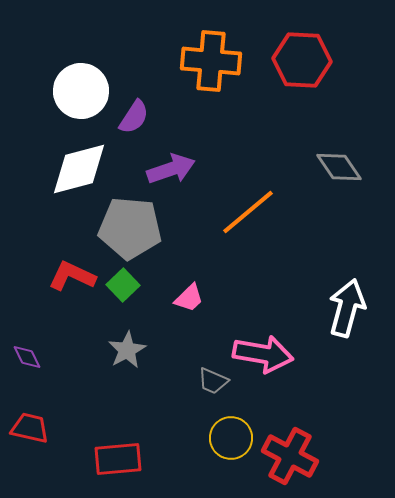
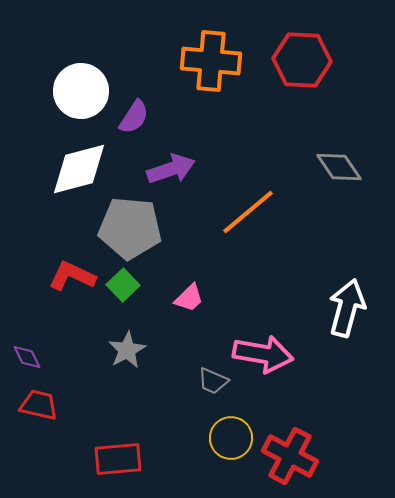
red trapezoid: moved 9 px right, 23 px up
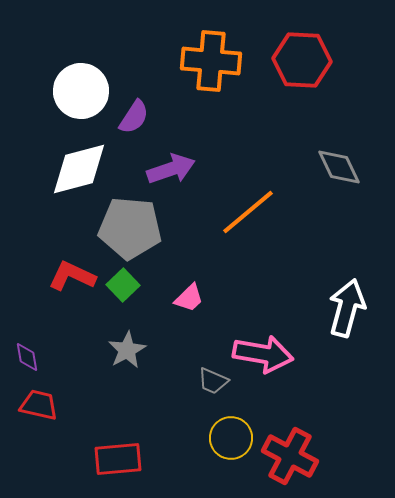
gray diamond: rotated 9 degrees clockwise
purple diamond: rotated 16 degrees clockwise
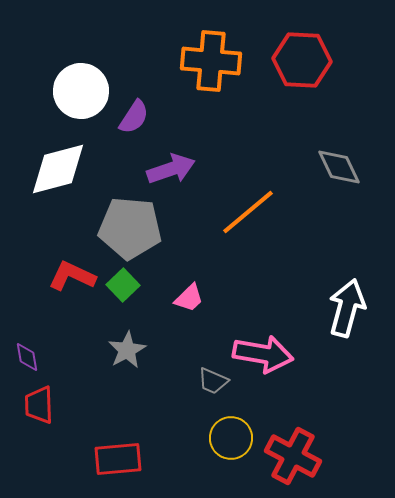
white diamond: moved 21 px left
red trapezoid: rotated 105 degrees counterclockwise
red cross: moved 3 px right
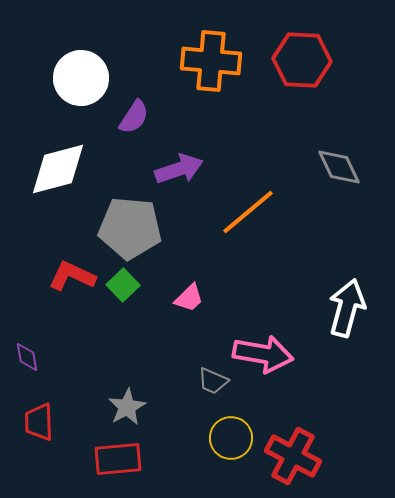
white circle: moved 13 px up
purple arrow: moved 8 px right
gray star: moved 57 px down
red trapezoid: moved 17 px down
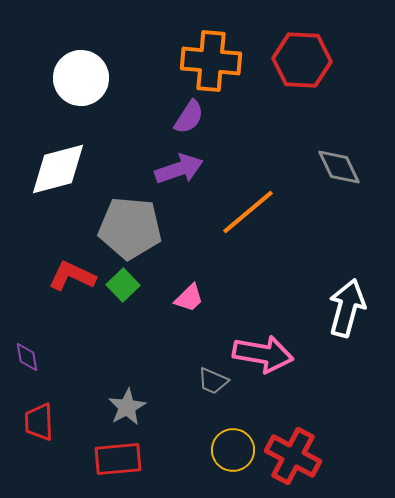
purple semicircle: moved 55 px right
yellow circle: moved 2 px right, 12 px down
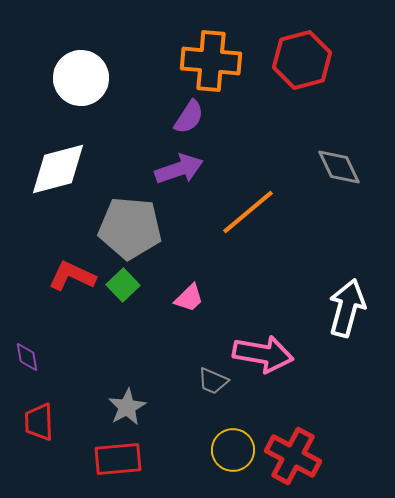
red hexagon: rotated 18 degrees counterclockwise
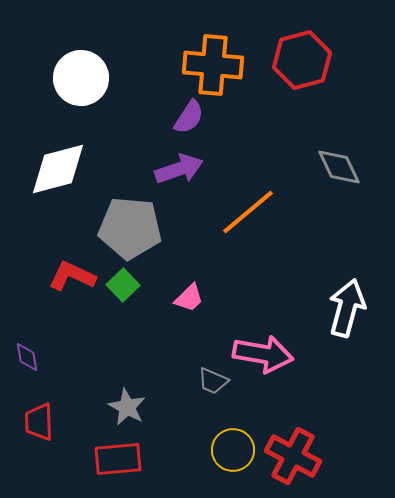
orange cross: moved 2 px right, 4 px down
gray star: rotated 15 degrees counterclockwise
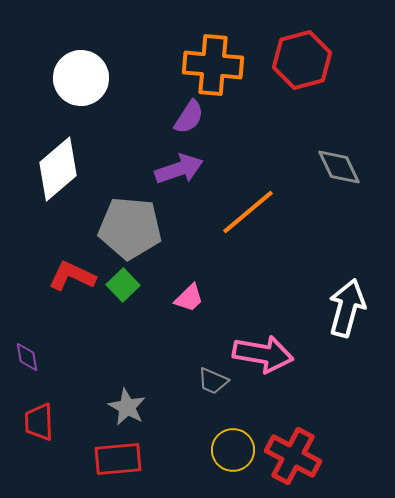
white diamond: rotated 26 degrees counterclockwise
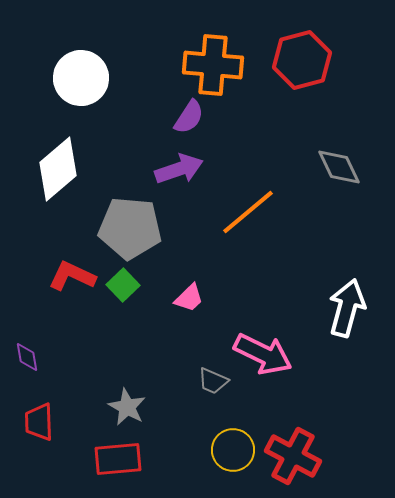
pink arrow: rotated 16 degrees clockwise
